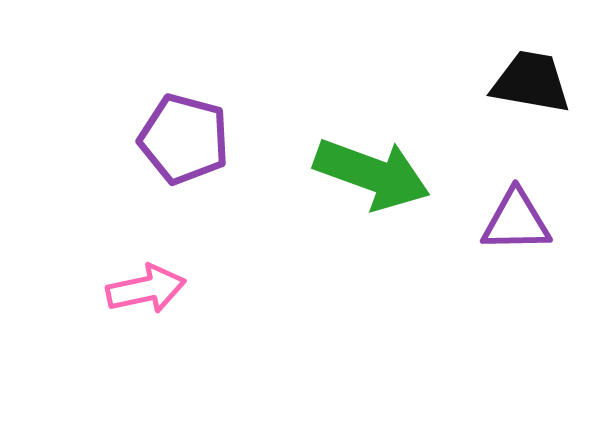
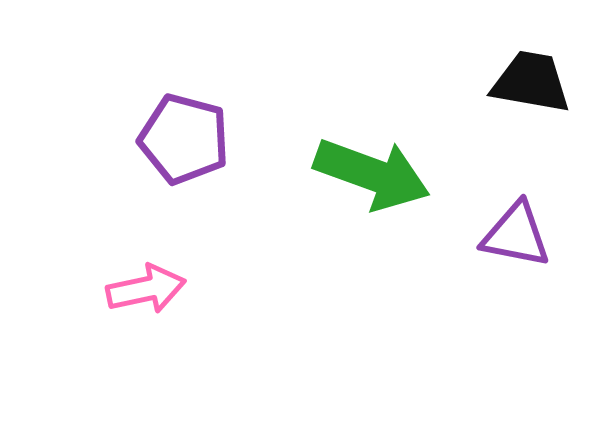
purple triangle: moved 14 px down; rotated 12 degrees clockwise
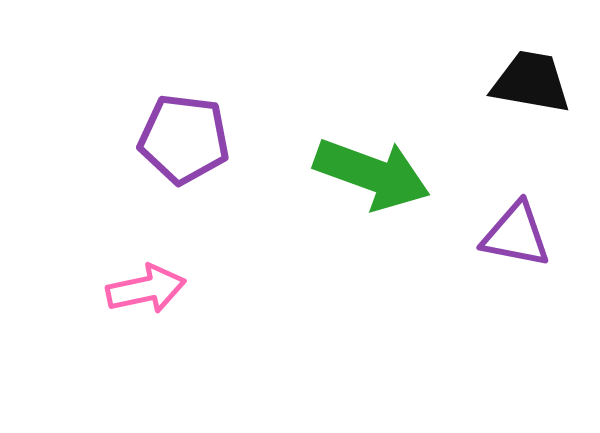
purple pentagon: rotated 8 degrees counterclockwise
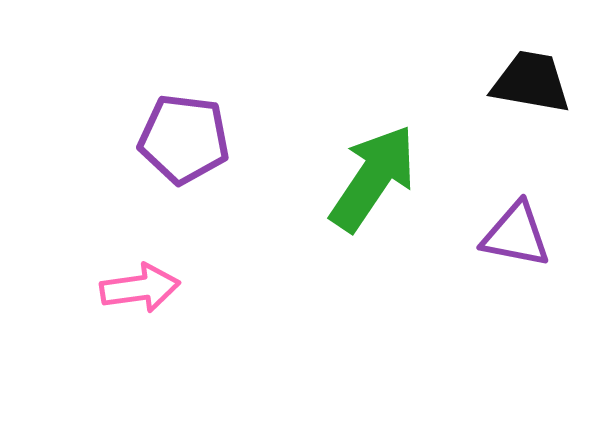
green arrow: moved 1 px right, 4 px down; rotated 76 degrees counterclockwise
pink arrow: moved 6 px left, 1 px up; rotated 4 degrees clockwise
